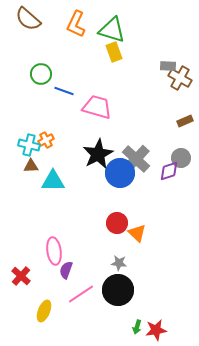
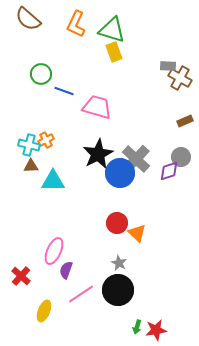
gray circle: moved 1 px up
pink ellipse: rotated 32 degrees clockwise
gray star: rotated 21 degrees clockwise
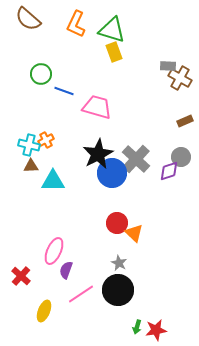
blue circle: moved 8 px left
orange triangle: moved 3 px left
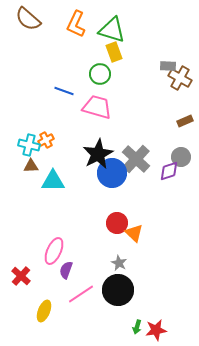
green circle: moved 59 px right
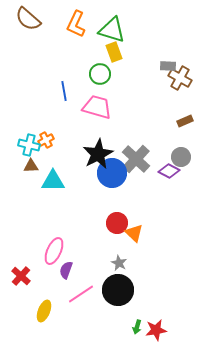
blue line: rotated 60 degrees clockwise
purple diamond: rotated 45 degrees clockwise
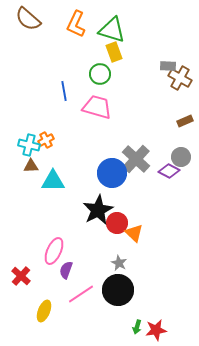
black star: moved 56 px down
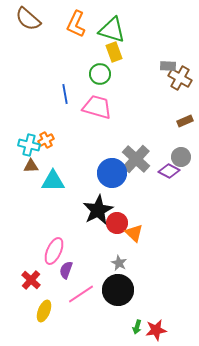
blue line: moved 1 px right, 3 px down
red cross: moved 10 px right, 4 px down
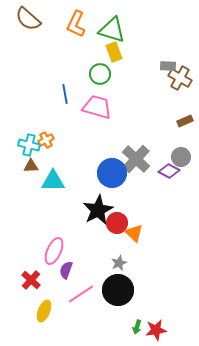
gray star: rotated 21 degrees clockwise
